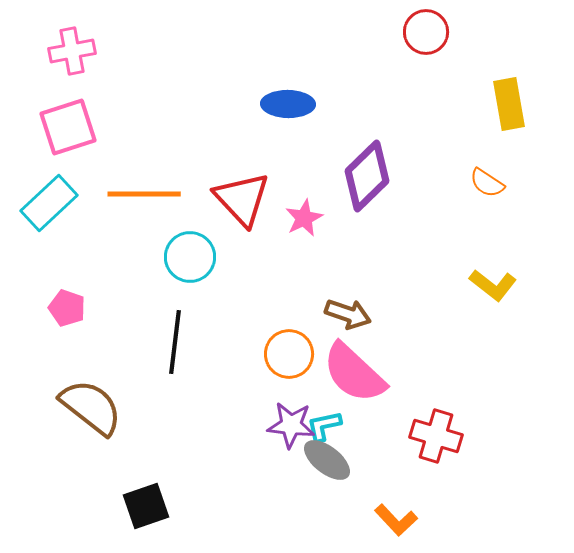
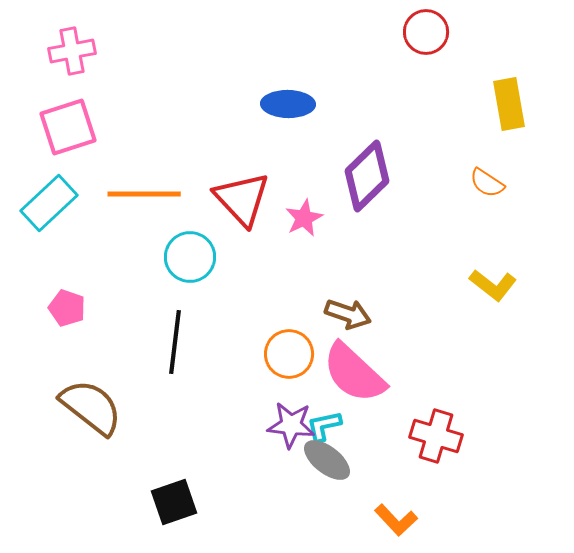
black square: moved 28 px right, 4 px up
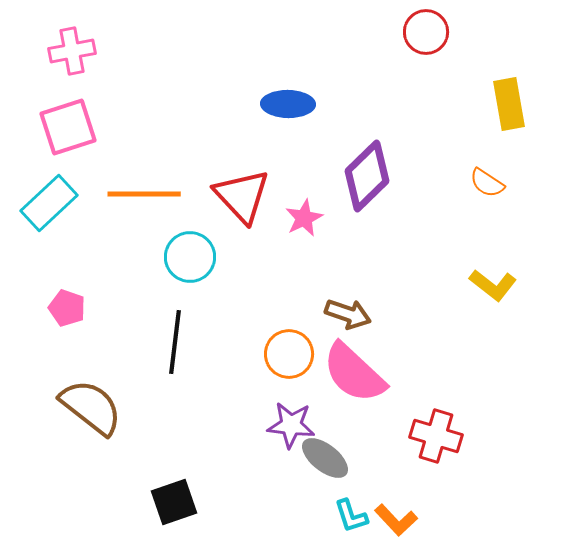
red triangle: moved 3 px up
cyan L-shape: moved 27 px right, 90 px down; rotated 96 degrees counterclockwise
gray ellipse: moved 2 px left, 2 px up
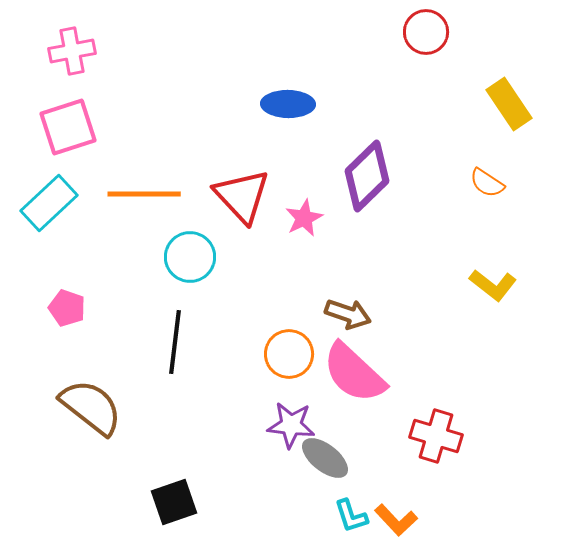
yellow rectangle: rotated 24 degrees counterclockwise
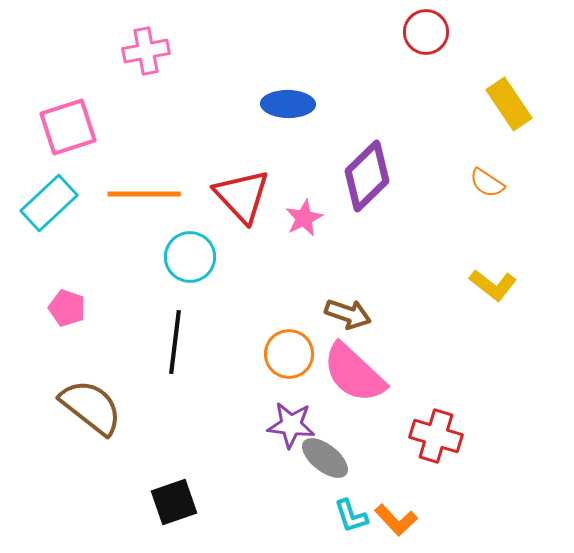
pink cross: moved 74 px right
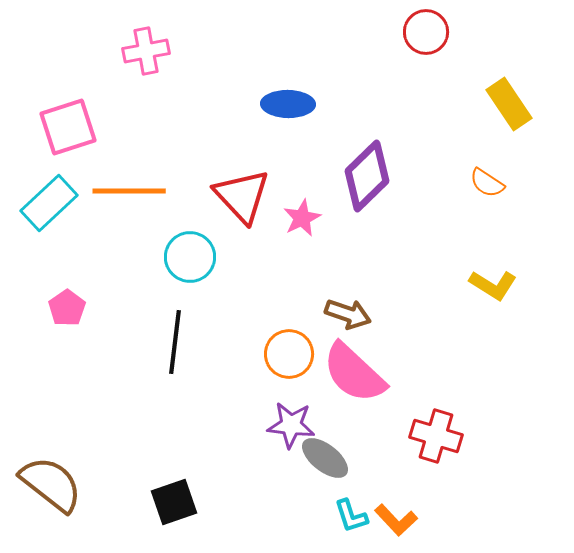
orange line: moved 15 px left, 3 px up
pink star: moved 2 px left
yellow L-shape: rotated 6 degrees counterclockwise
pink pentagon: rotated 18 degrees clockwise
brown semicircle: moved 40 px left, 77 px down
